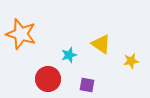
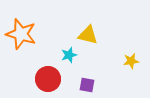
yellow triangle: moved 13 px left, 9 px up; rotated 20 degrees counterclockwise
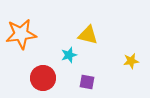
orange star: rotated 24 degrees counterclockwise
red circle: moved 5 px left, 1 px up
purple square: moved 3 px up
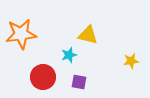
red circle: moved 1 px up
purple square: moved 8 px left
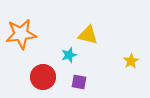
yellow star: rotated 21 degrees counterclockwise
